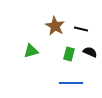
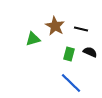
green triangle: moved 2 px right, 12 px up
blue line: rotated 45 degrees clockwise
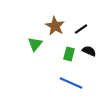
black line: rotated 48 degrees counterclockwise
green triangle: moved 2 px right, 5 px down; rotated 35 degrees counterclockwise
black semicircle: moved 1 px left, 1 px up
blue line: rotated 20 degrees counterclockwise
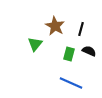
black line: rotated 40 degrees counterclockwise
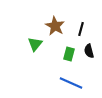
black semicircle: rotated 128 degrees counterclockwise
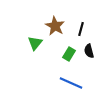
green triangle: moved 1 px up
green rectangle: rotated 16 degrees clockwise
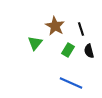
black line: rotated 32 degrees counterclockwise
green rectangle: moved 1 px left, 4 px up
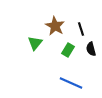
black semicircle: moved 2 px right, 2 px up
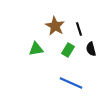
black line: moved 2 px left
green triangle: moved 1 px right, 6 px down; rotated 42 degrees clockwise
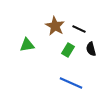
black line: rotated 48 degrees counterclockwise
green triangle: moved 9 px left, 4 px up
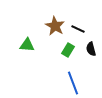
black line: moved 1 px left
green triangle: rotated 14 degrees clockwise
blue line: moved 2 px right; rotated 45 degrees clockwise
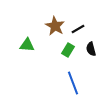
black line: rotated 56 degrees counterclockwise
